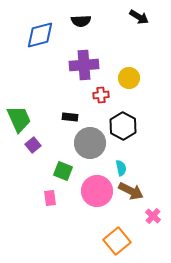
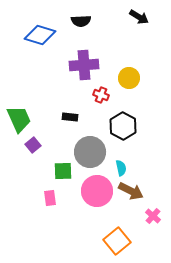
blue diamond: rotated 32 degrees clockwise
red cross: rotated 28 degrees clockwise
gray circle: moved 9 px down
green square: rotated 24 degrees counterclockwise
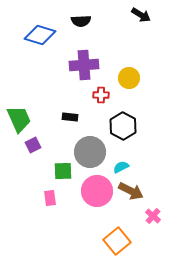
black arrow: moved 2 px right, 2 px up
red cross: rotated 21 degrees counterclockwise
purple square: rotated 14 degrees clockwise
cyan semicircle: moved 1 px up; rotated 105 degrees counterclockwise
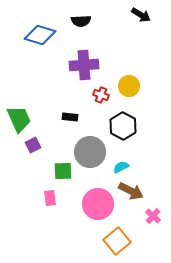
yellow circle: moved 8 px down
red cross: rotated 21 degrees clockwise
pink circle: moved 1 px right, 13 px down
